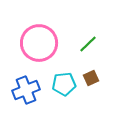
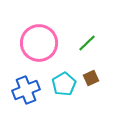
green line: moved 1 px left, 1 px up
cyan pentagon: rotated 25 degrees counterclockwise
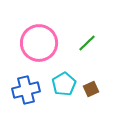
brown square: moved 11 px down
blue cross: rotated 8 degrees clockwise
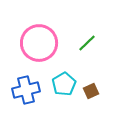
brown square: moved 2 px down
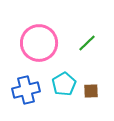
brown square: rotated 21 degrees clockwise
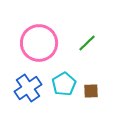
blue cross: moved 2 px right, 2 px up; rotated 20 degrees counterclockwise
